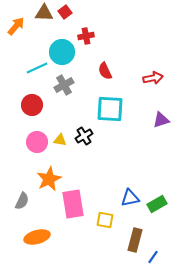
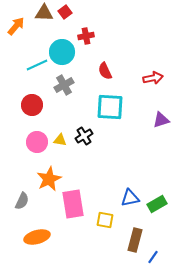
cyan line: moved 3 px up
cyan square: moved 2 px up
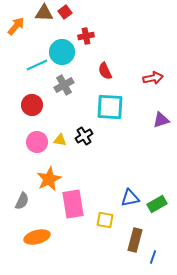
blue line: rotated 16 degrees counterclockwise
